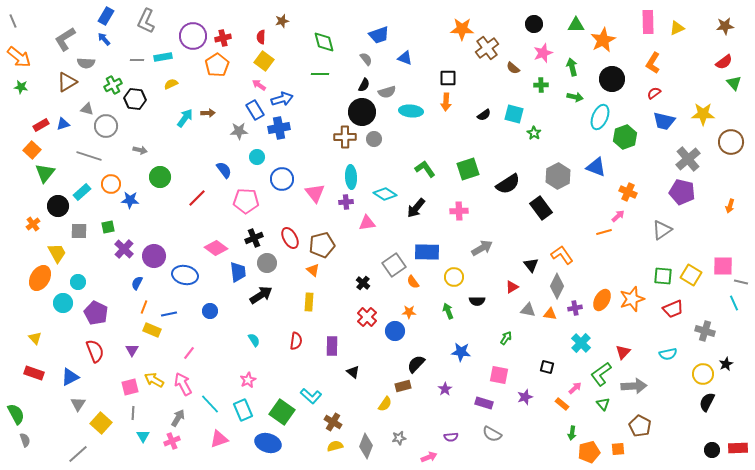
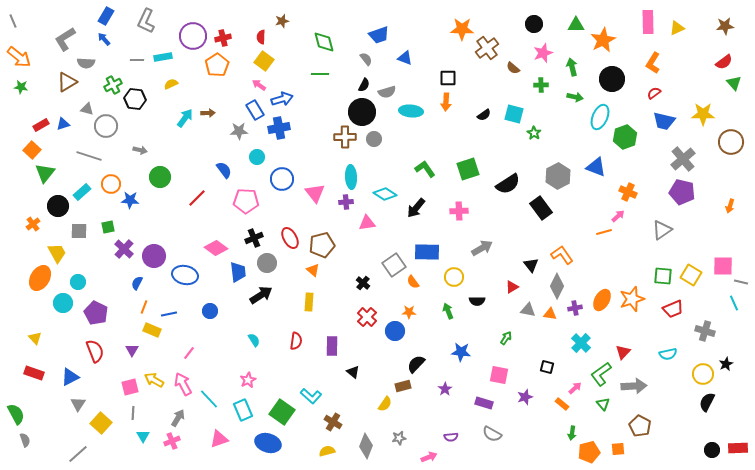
gray cross at (688, 159): moved 5 px left
cyan line at (210, 404): moved 1 px left, 5 px up
yellow semicircle at (335, 446): moved 8 px left, 5 px down
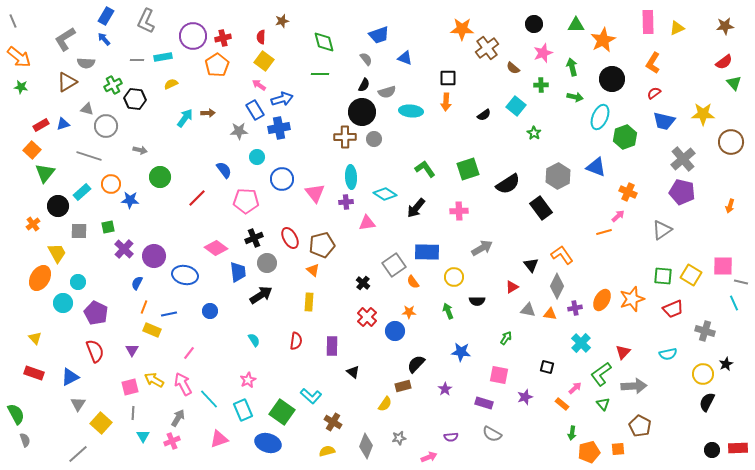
cyan square at (514, 114): moved 2 px right, 8 px up; rotated 24 degrees clockwise
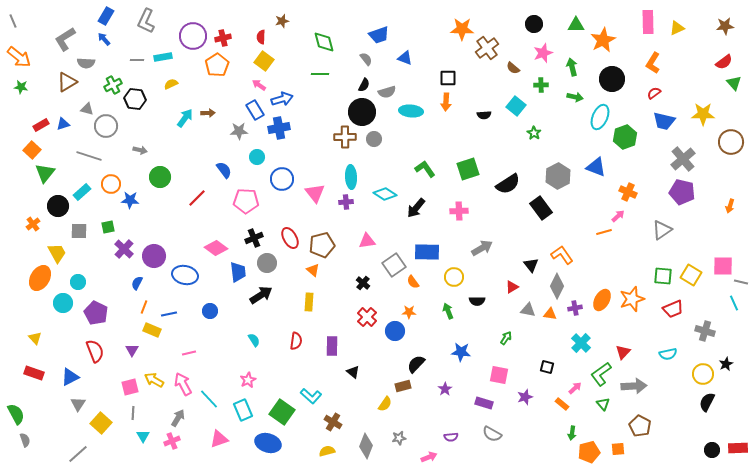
black semicircle at (484, 115): rotated 32 degrees clockwise
pink triangle at (367, 223): moved 18 px down
pink line at (189, 353): rotated 40 degrees clockwise
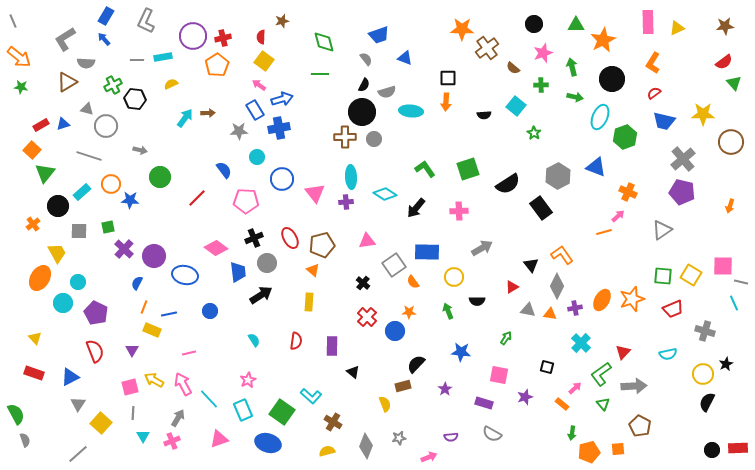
yellow semicircle at (385, 404): rotated 56 degrees counterclockwise
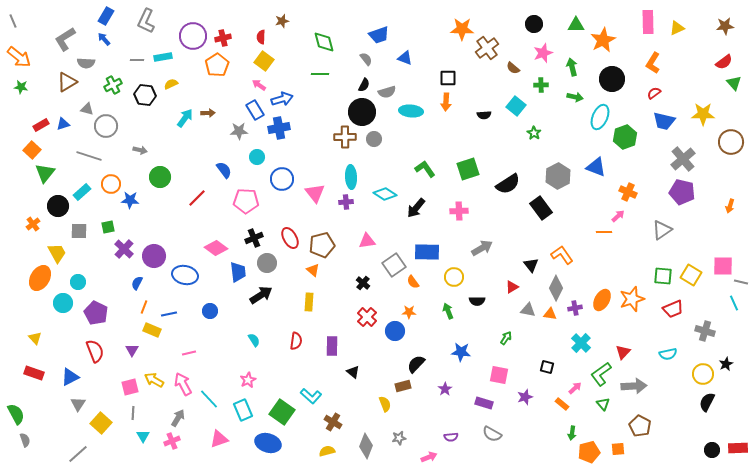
black hexagon at (135, 99): moved 10 px right, 4 px up
orange line at (604, 232): rotated 14 degrees clockwise
gray diamond at (557, 286): moved 1 px left, 2 px down
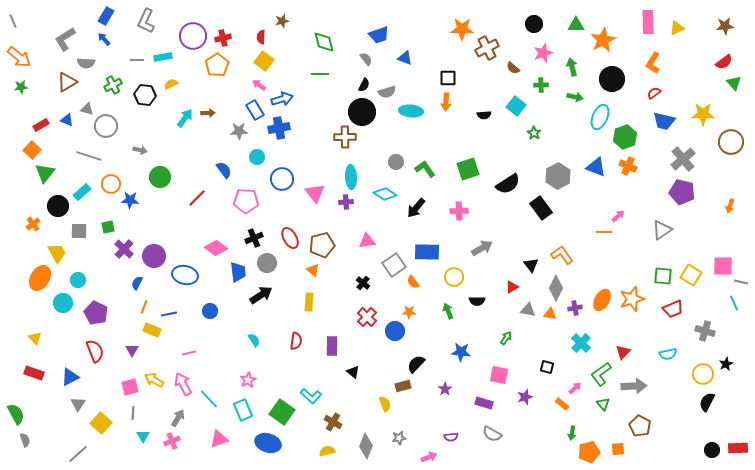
brown cross at (487, 48): rotated 10 degrees clockwise
green star at (21, 87): rotated 16 degrees counterclockwise
blue triangle at (63, 124): moved 4 px right, 4 px up; rotated 40 degrees clockwise
gray circle at (374, 139): moved 22 px right, 23 px down
orange cross at (628, 192): moved 26 px up
cyan circle at (78, 282): moved 2 px up
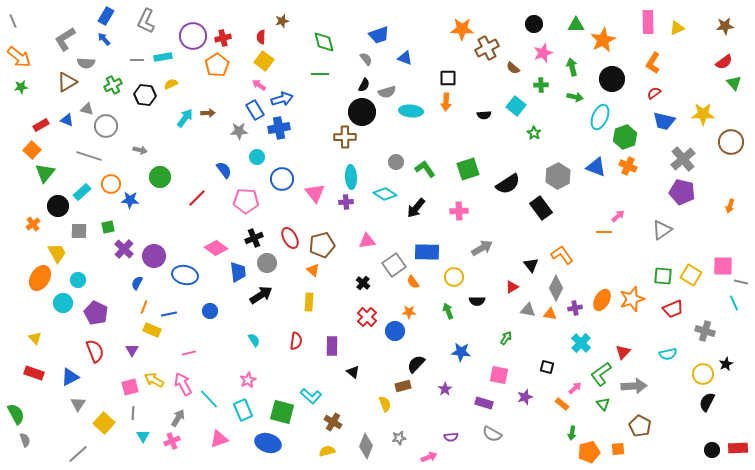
green square at (282, 412): rotated 20 degrees counterclockwise
yellow square at (101, 423): moved 3 px right
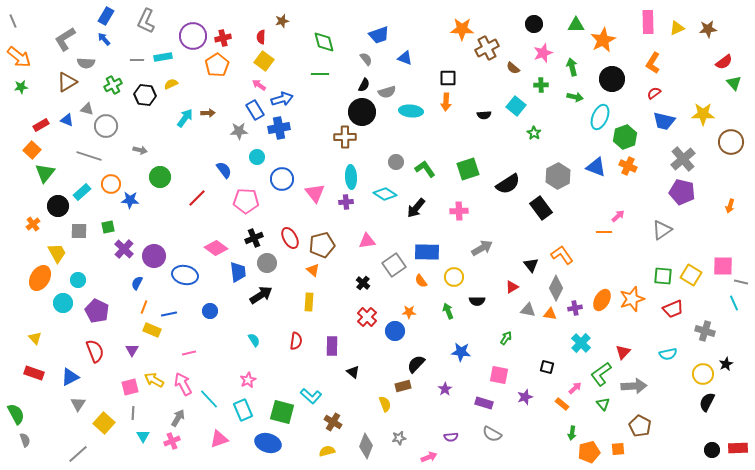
brown star at (725, 26): moved 17 px left, 3 px down
orange semicircle at (413, 282): moved 8 px right, 1 px up
purple pentagon at (96, 313): moved 1 px right, 2 px up
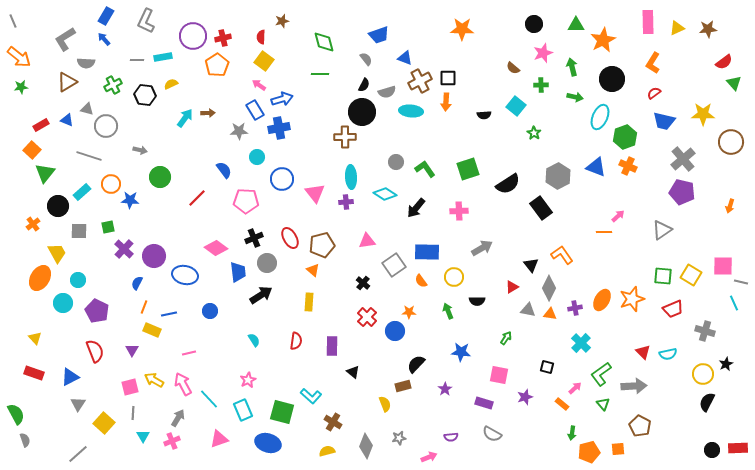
brown cross at (487, 48): moved 67 px left, 33 px down
gray diamond at (556, 288): moved 7 px left
red triangle at (623, 352): moved 20 px right; rotated 28 degrees counterclockwise
